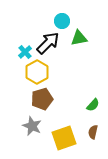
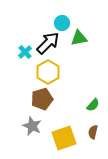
cyan circle: moved 2 px down
yellow hexagon: moved 11 px right
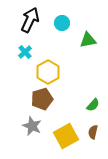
green triangle: moved 9 px right, 2 px down
black arrow: moved 18 px left, 23 px up; rotated 20 degrees counterclockwise
yellow square: moved 2 px right, 2 px up; rotated 10 degrees counterclockwise
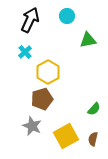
cyan circle: moved 5 px right, 7 px up
green semicircle: moved 1 px right, 4 px down
brown semicircle: moved 7 px down
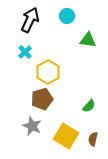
green triangle: rotated 18 degrees clockwise
green semicircle: moved 5 px left, 3 px up
yellow square: rotated 30 degrees counterclockwise
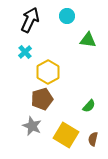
yellow square: moved 1 px up
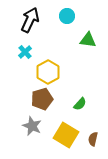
green semicircle: moved 9 px left, 2 px up
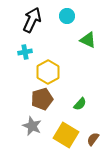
black arrow: moved 2 px right
green triangle: rotated 18 degrees clockwise
cyan cross: rotated 32 degrees clockwise
brown semicircle: rotated 24 degrees clockwise
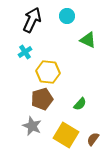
cyan cross: rotated 24 degrees counterclockwise
yellow hexagon: rotated 25 degrees counterclockwise
